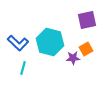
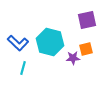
orange square: rotated 16 degrees clockwise
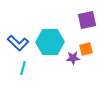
cyan hexagon: rotated 16 degrees counterclockwise
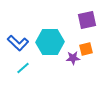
cyan line: rotated 32 degrees clockwise
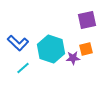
cyan hexagon: moved 1 px right, 7 px down; rotated 20 degrees clockwise
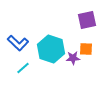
orange square: rotated 16 degrees clockwise
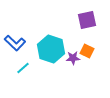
blue L-shape: moved 3 px left
orange square: moved 1 px right, 2 px down; rotated 24 degrees clockwise
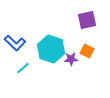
purple star: moved 2 px left, 1 px down
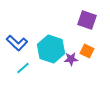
purple square: rotated 30 degrees clockwise
blue L-shape: moved 2 px right
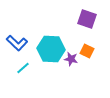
purple square: moved 1 px up
cyan hexagon: rotated 16 degrees counterclockwise
purple star: rotated 16 degrees clockwise
